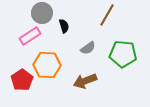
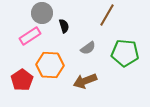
green pentagon: moved 2 px right, 1 px up
orange hexagon: moved 3 px right
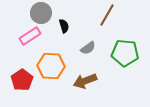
gray circle: moved 1 px left
orange hexagon: moved 1 px right, 1 px down
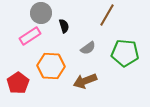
red pentagon: moved 4 px left, 3 px down
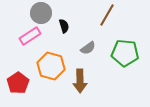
orange hexagon: rotated 12 degrees clockwise
brown arrow: moved 5 px left; rotated 70 degrees counterclockwise
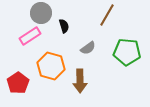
green pentagon: moved 2 px right, 1 px up
